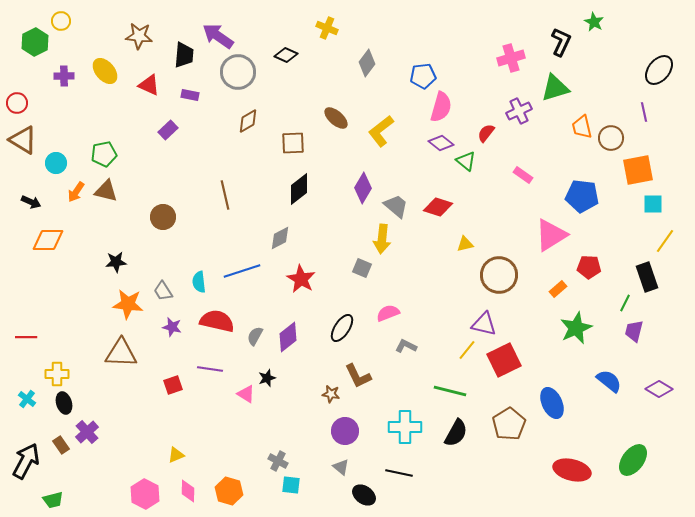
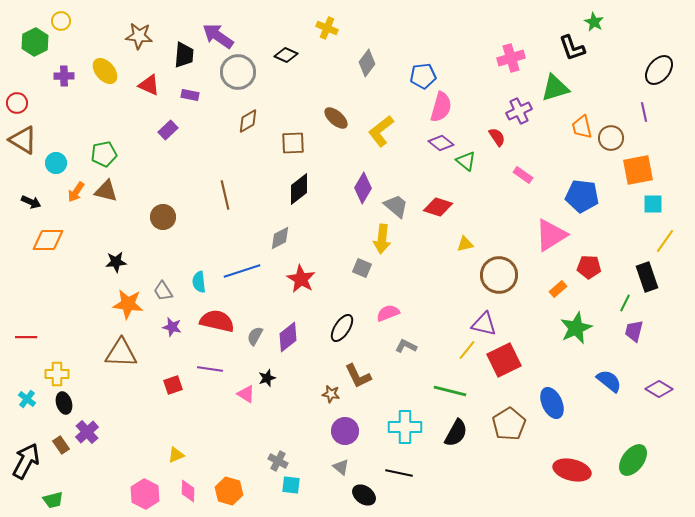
black L-shape at (561, 42): moved 11 px right, 6 px down; rotated 136 degrees clockwise
red semicircle at (486, 133): moved 11 px right, 4 px down; rotated 108 degrees clockwise
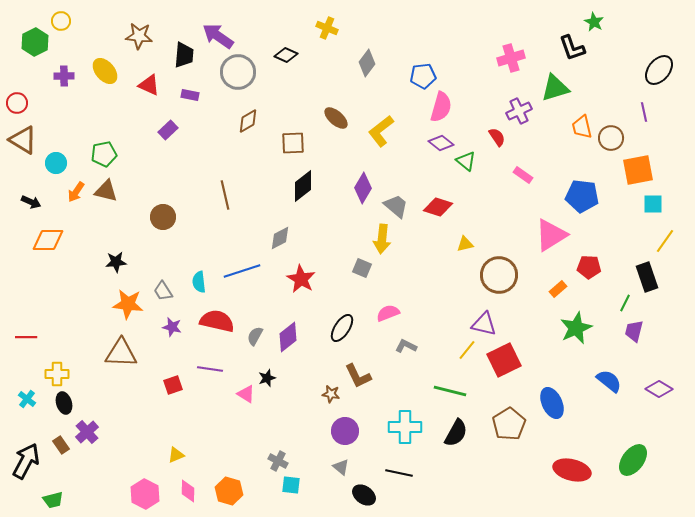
black diamond at (299, 189): moved 4 px right, 3 px up
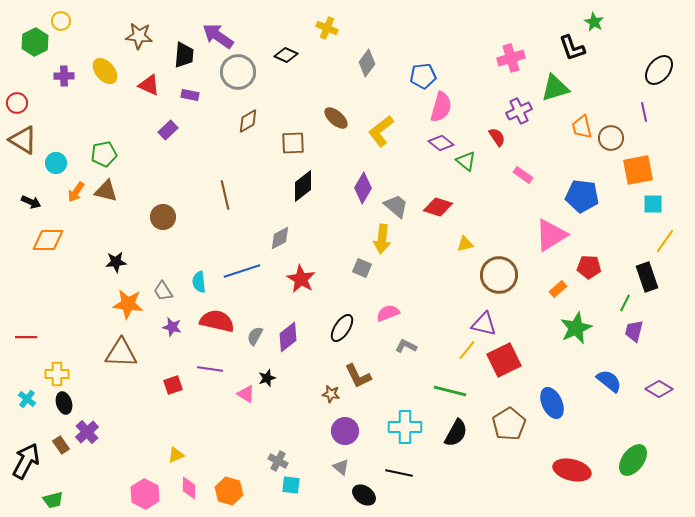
pink diamond at (188, 491): moved 1 px right, 3 px up
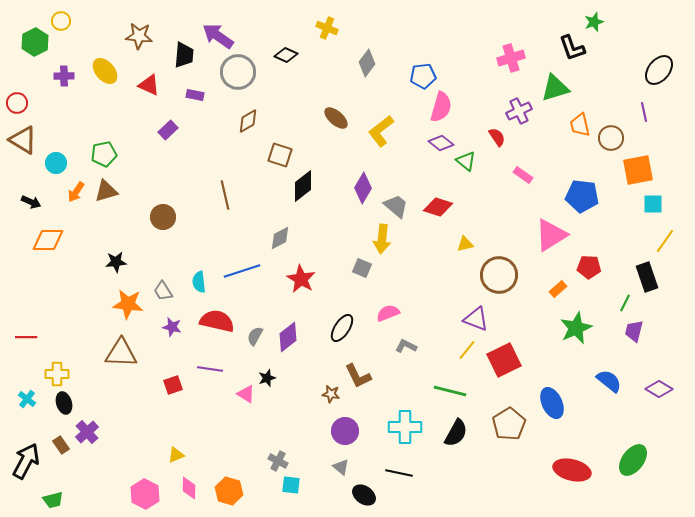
green star at (594, 22): rotated 24 degrees clockwise
purple rectangle at (190, 95): moved 5 px right
orange trapezoid at (582, 127): moved 2 px left, 2 px up
brown square at (293, 143): moved 13 px left, 12 px down; rotated 20 degrees clockwise
brown triangle at (106, 191): rotated 30 degrees counterclockwise
purple triangle at (484, 324): moved 8 px left, 5 px up; rotated 8 degrees clockwise
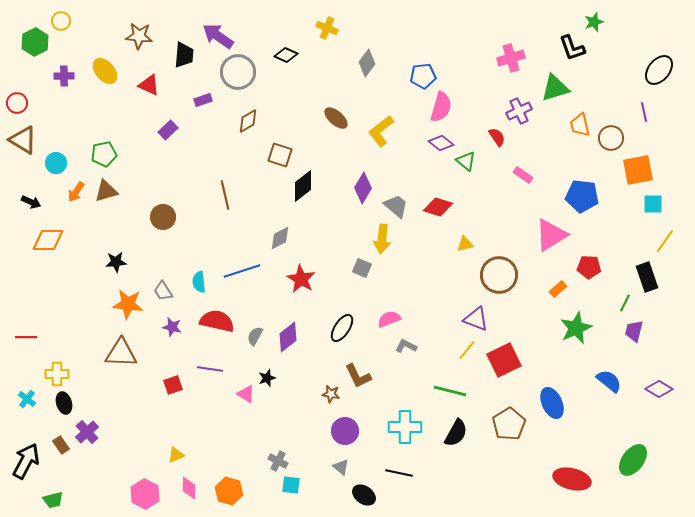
purple rectangle at (195, 95): moved 8 px right, 5 px down; rotated 30 degrees counterclockwise
pink semicircle at (388, 313): moved 1 px right, 6 px down
red ellipse at (572, 470): moved 9 px down
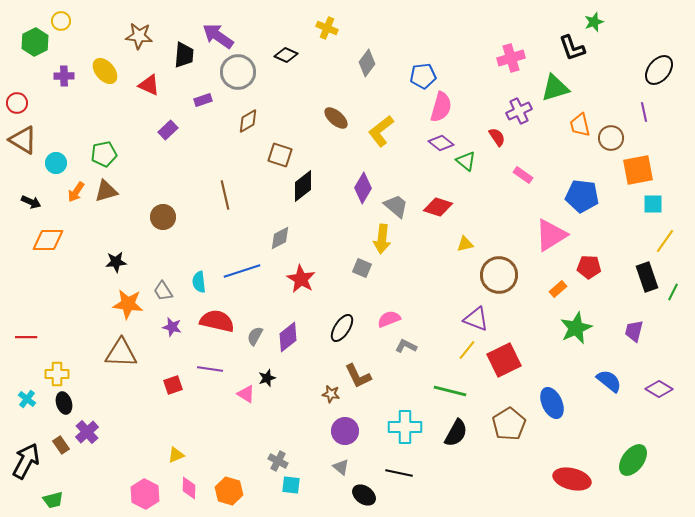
green line at (625, 303): moved 48 px right, 11 px up
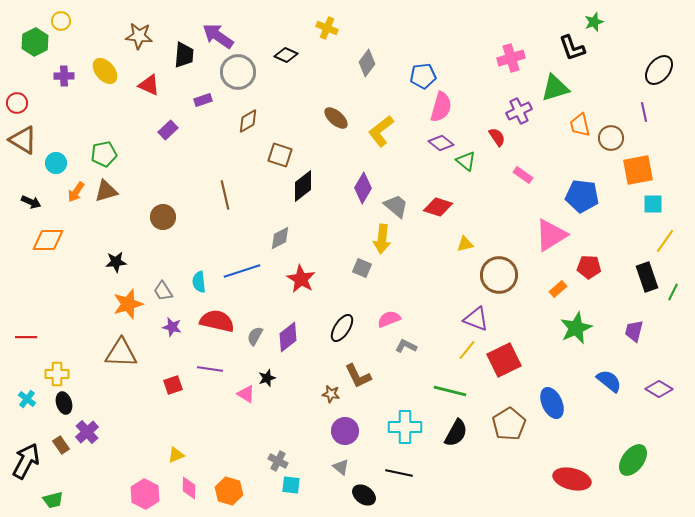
orange star at (128, 304): rotated 24 degrees counterclockwise
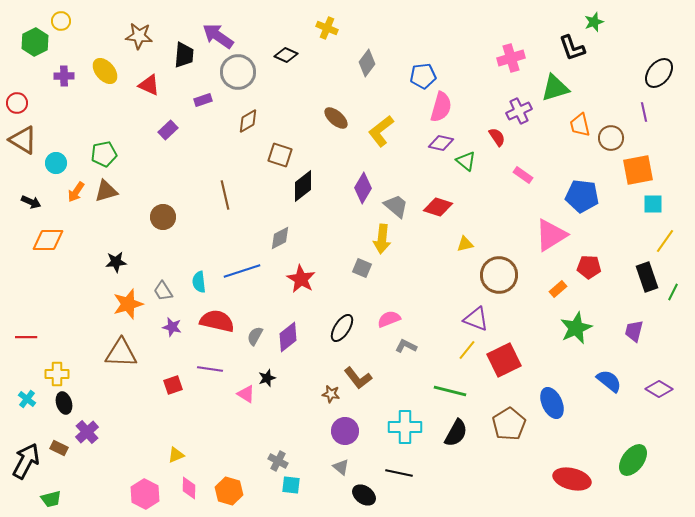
black ellipse at (659, 70): moved 3 px down
purple diamond at (441, 143): rotated 25 degrees counterclockwise
brown L-shape at (358, 376): moved 2 px down; rotated 12 degrees counterclockwise
brown rectangle at (61, 445): moved 2 px left, 3 px down; rotated 30 degrees counterclockwise
green trapezoid at (53, 500): moved 2 px left, 1 px up
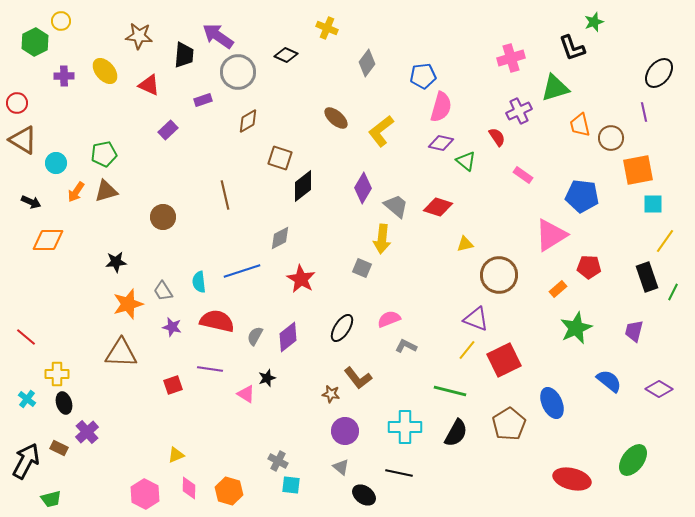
brown square at (280, 155): moved 3 px down
red line at (26, 337): rotated 40 degrees clockwise
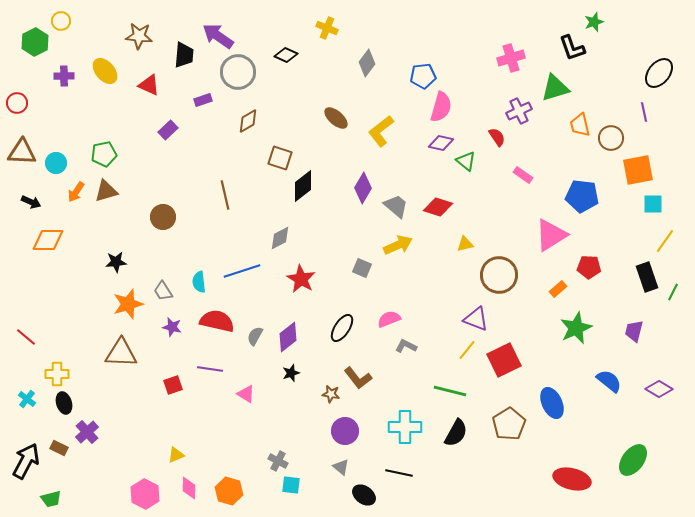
brown triangle at (23, 140): moved 1 px left, 12 px down; rotated 28 degrees counterclockwise
yellow arrow at (382, 239): moved 16 px right, 6 px down; rotated 120 degrees counterclockwise
black star at (267, 378): moved 24 px right, 5 px up
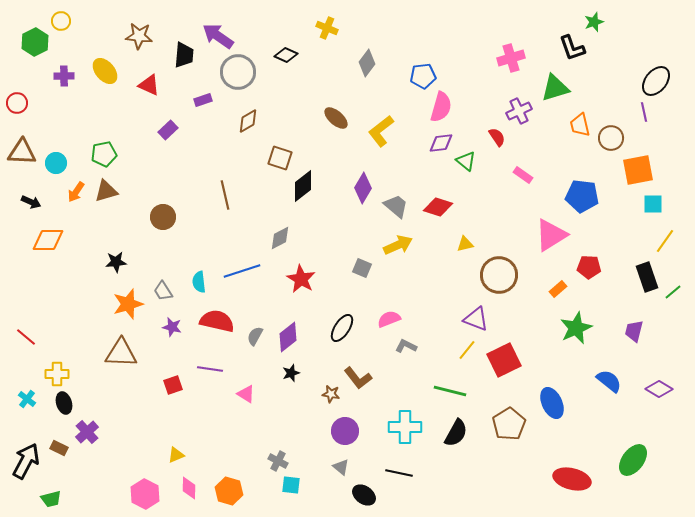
black ellipse at (659, 73): moved 3 px left, 8 px down
purple diamond at (441, 143): rotated 20 degrees counterclockwise
green line at (673, 292): rotated 24 degrees clockwise
